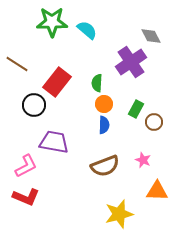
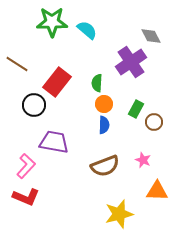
pink L-shape: rotated 20 degrees counterclockwise
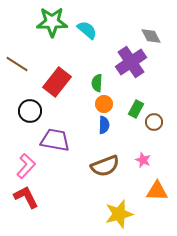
black circle: moved 4 px left, 6 px down
purple trapezoid: moved 1 px right, 2 px up
red L-shape: rotated 140 degrees counterclockwise
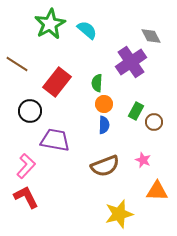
green star: moved 2 px left, 2 px down; rotated 28 degrees counterclockwise
green rectangle: moved 2 px down
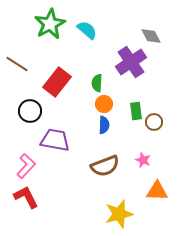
green rectangle: rotated 36 degrees counterclockwise
